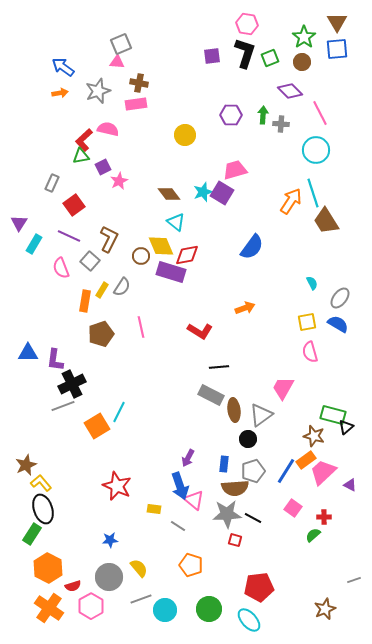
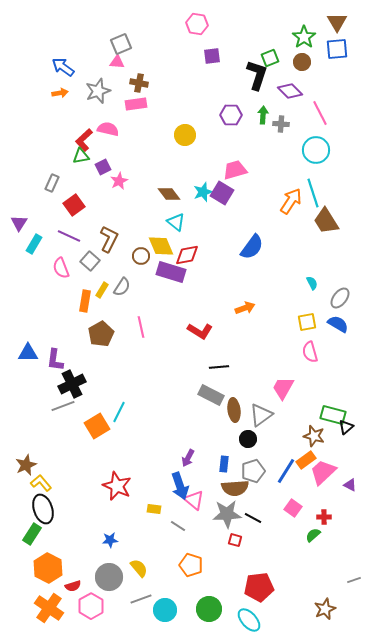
pink hexagon at (247, 24): moved 50 px left
black L-shape at (245, 53): moved 12 px right, 22 px down
brown pentagon at (101, 334): rotated 10 degrees counterclockwise
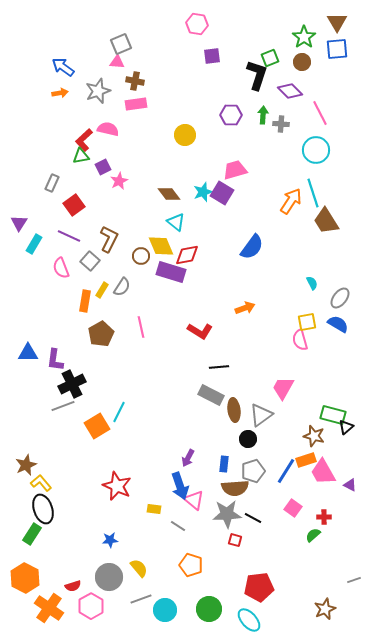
brown cross at (139, 83): moved 4 px left, 2 px up
pink semicircle at (310, 352): moved 10 px left, 12 px up
orange rectangle at (306, 460): rotated 18 degrees clockwise
pink trapezoid at (323, 472): rotated 76 degrees counterclockwise
orange hexagon at (48, 568): moved 23 px left, 10 px down
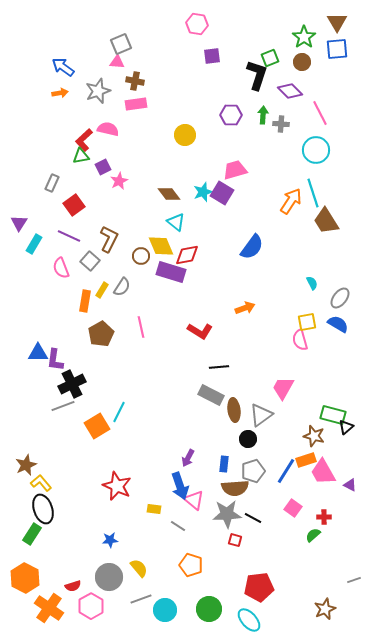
blue triangle at (28, 353): moved 10 px right
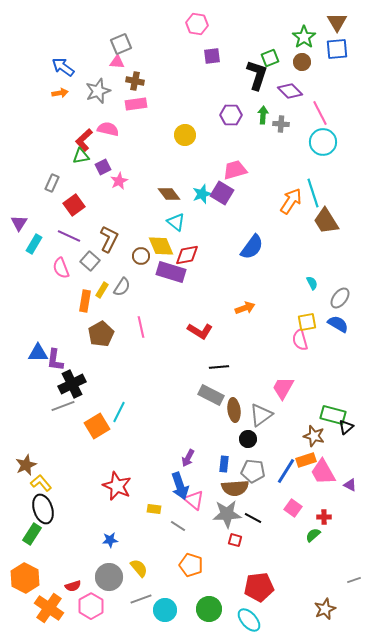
cyan circle at (316, 150): moved 7 px right, 8 px up
cyan star at (203, 192): moved 1 px left, 2 px down
gray pentagon at (253, 471): rotated 25 degrees clockwise
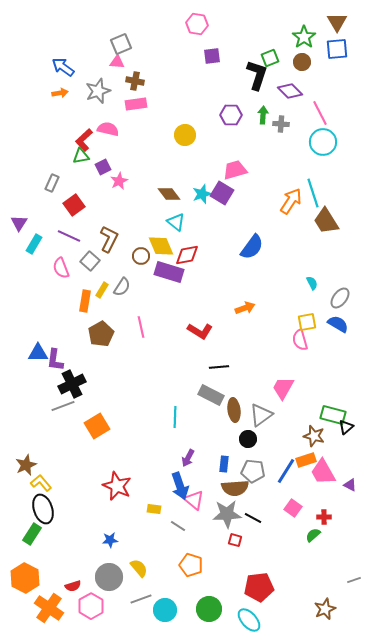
purple rectangle at (171, 272): moved 2 px left
cyan line at (119, 412): moved 56 px right, 5 px down; rotated 25 degrees counterclockwise
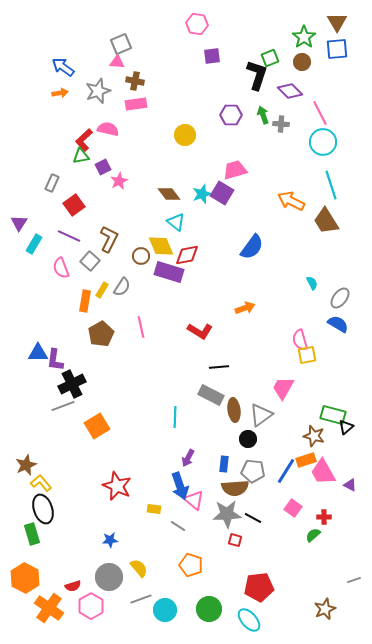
green arrow at (263, 115): rotated 24 degrees counterclockwise
cyan line at (313, 193): moved 18 px right, 8 px up
orange arrow at (291, 201): rotated 96 degrees counterclockwise
yellow square at (307, 322): moved 33 px down
green rectangle at (32, 534): rotated 50 degrees counterclockwise
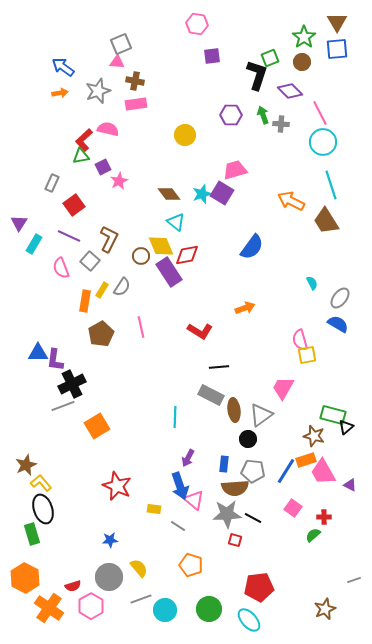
purple rectangle at (169, 272): rotated 40 degrees clockwise
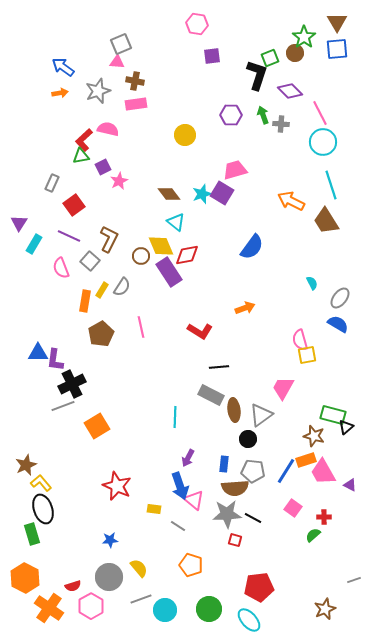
brown circle at (302, 62): moved 7 px left, 9 px up
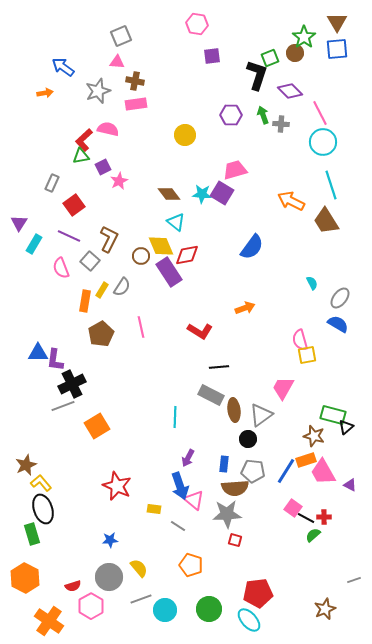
gray square at (121, 44): moved 8 px up
orange arrow at (60, 93): moved 15 px left
cyan star at (202, 194): rotated 24 degrees clockwise
black line at (253, 518): moved 53 px right
red pentagon at (259, 587): moved 1 px left, 6 px down
orange cross at (49, 608): moved 13 px down
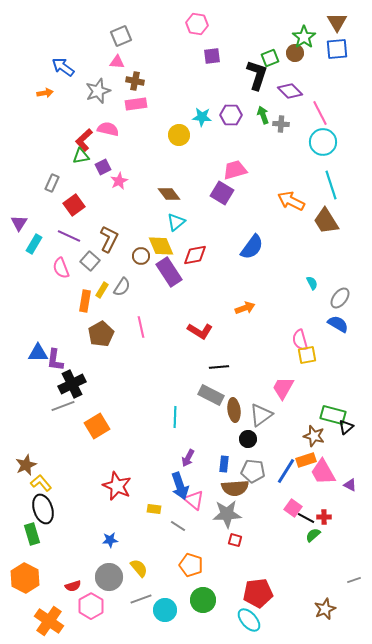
yellow circle at (185, 135): moved 6 px left
cyan star at (202, 194): moved 77 px up
cyan triangle at (176, 222): rotated 42 degrees clockwise
red diamond at (187, 255): moved 8 px right
green circle at (209, 609): moved 6 px left, 9 px up
